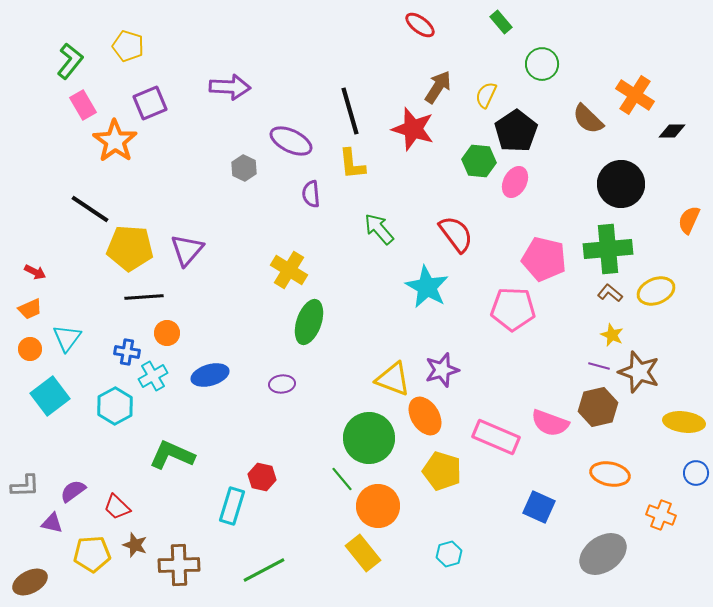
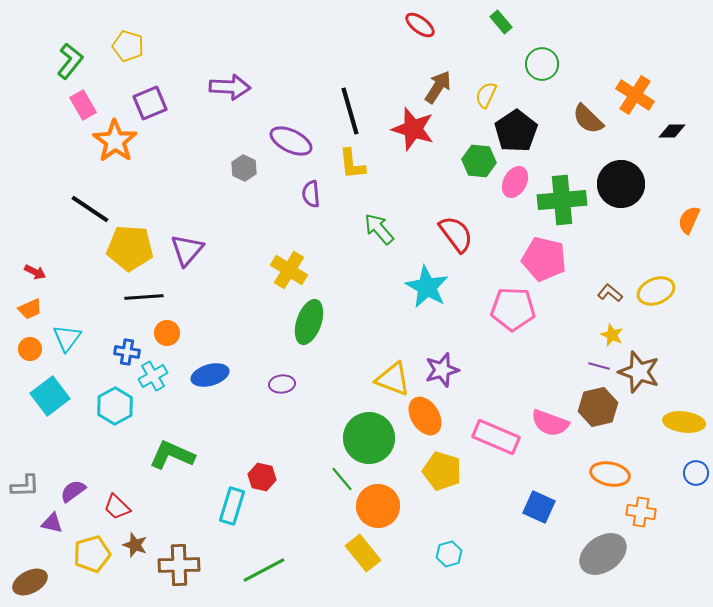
green cross at (608, 249): moved 46 px left, 49 px up
orange cross at (661, 515): moved 20 px left, 3 px up; rotated 12 degrees counterclockwise
yellow pentagon at (92, 554): rotated 12 degrees counterclockwise
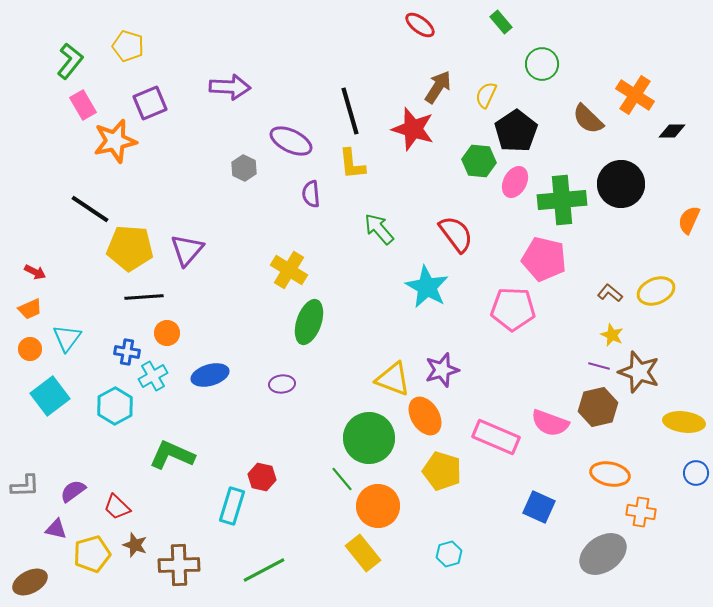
orange star at (115, 141): rotated 24 degrees clockwise
purple triangle at (52, 523): moved 4 px right, 6 px down
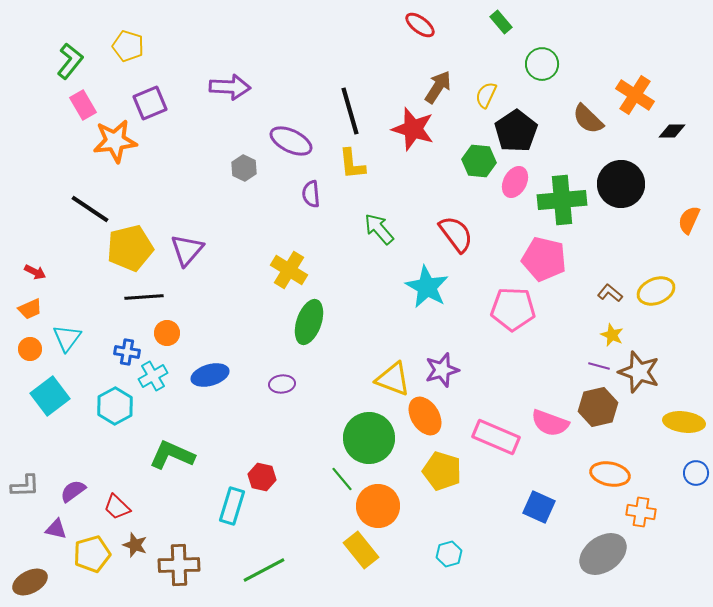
orange star at (115, 141): rotated 6 degrees clockwise
yellow pentagon at (130, 248): rotated 18 degrees counterclockwise
yellow rectangle at (363, 553): moved 2 px left, 3 px up
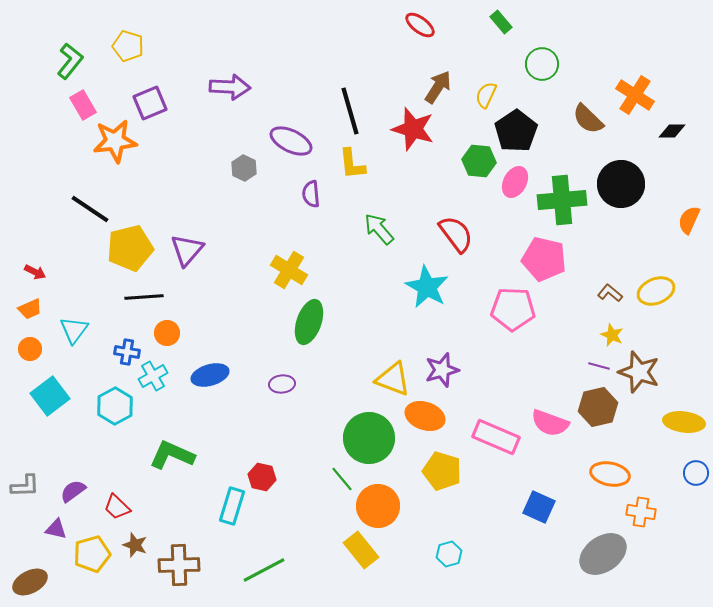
cyan triangle at (67, 338): moved 7 px right, 8 px up
orange ellipse at (425, 416): rotated 39 degrees counterclockwise
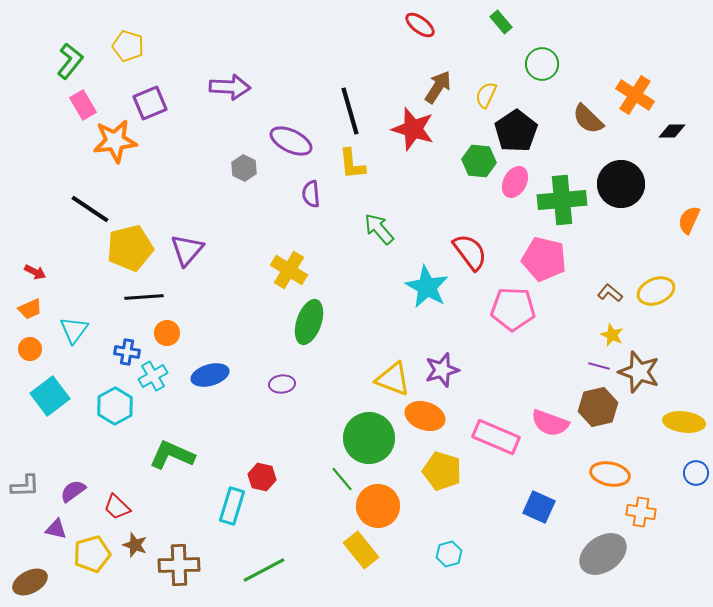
red semicircle at (456, 234): moved 14 px right, 18 px down
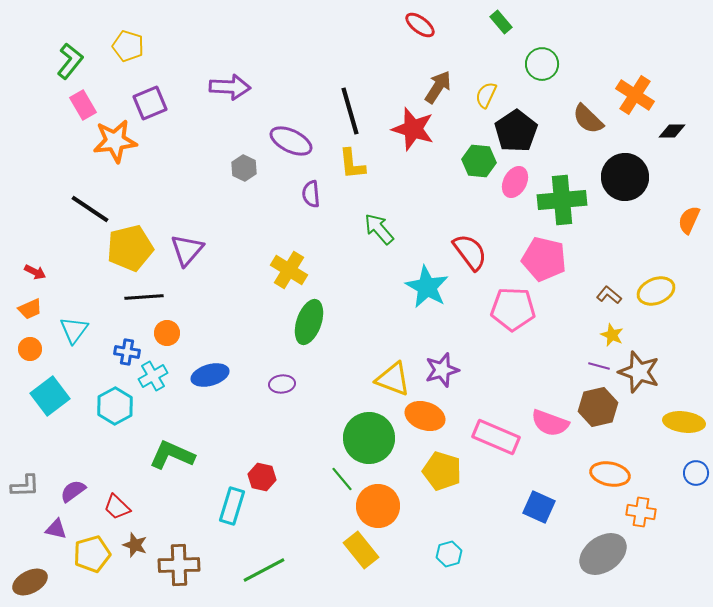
black circle at (621, 184): moved 4 px right, 7 px up
brown L-shape at (610, 293): moved 1 px left, 2 px down
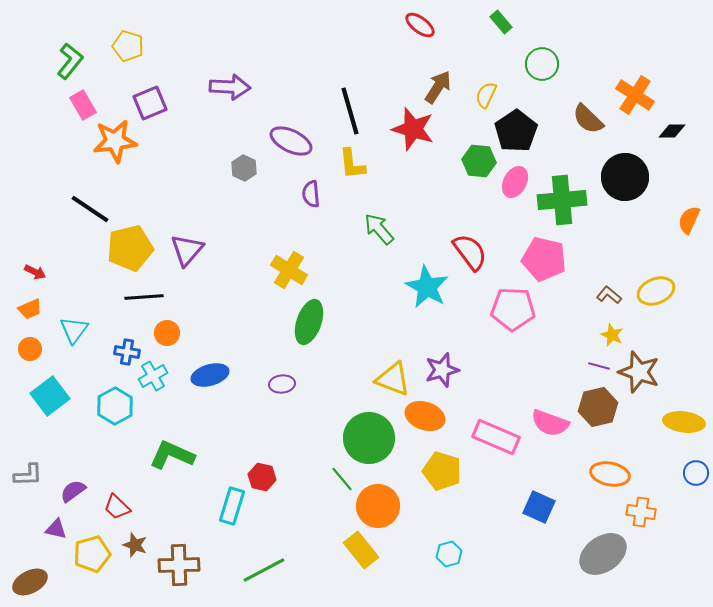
gray L-shape at (25, 486): moved 3 px right, 11 px up
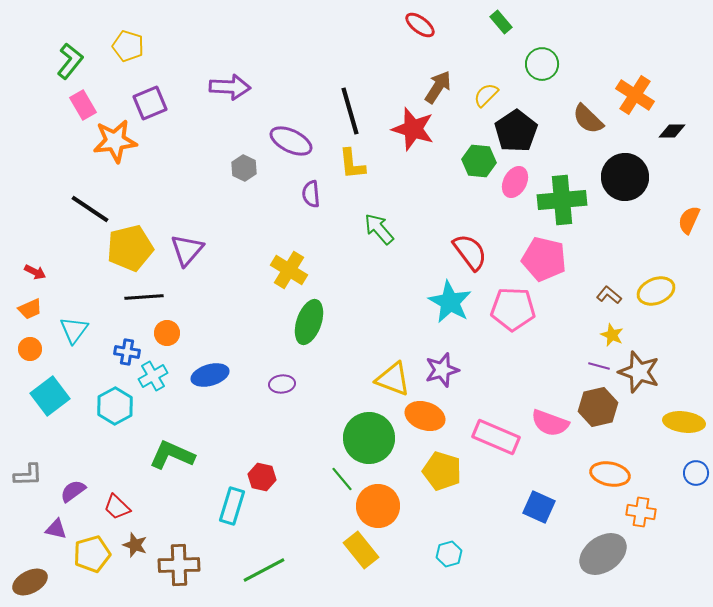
yellow semicircle at (486, 95): rotated 20 degrees clockwise
cyan star at (427, 287): moved 23 px right, 15 px down
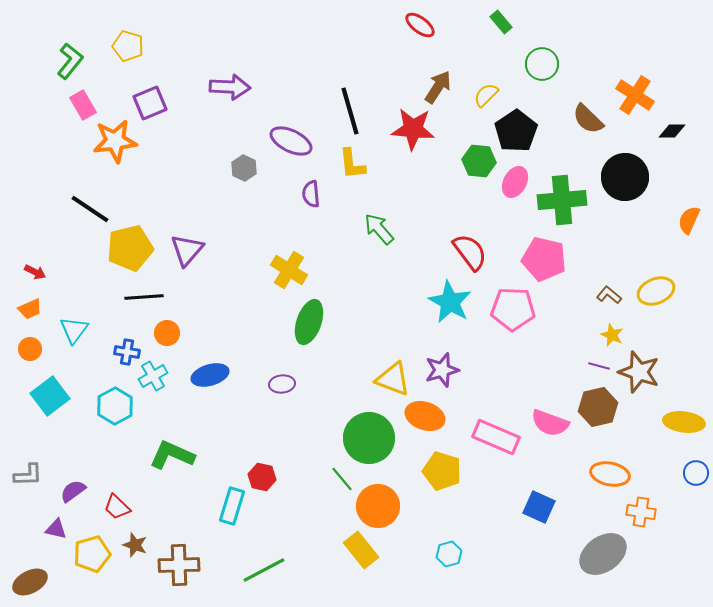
red star at (413, 129): rotated 12 degrees counterclockwise
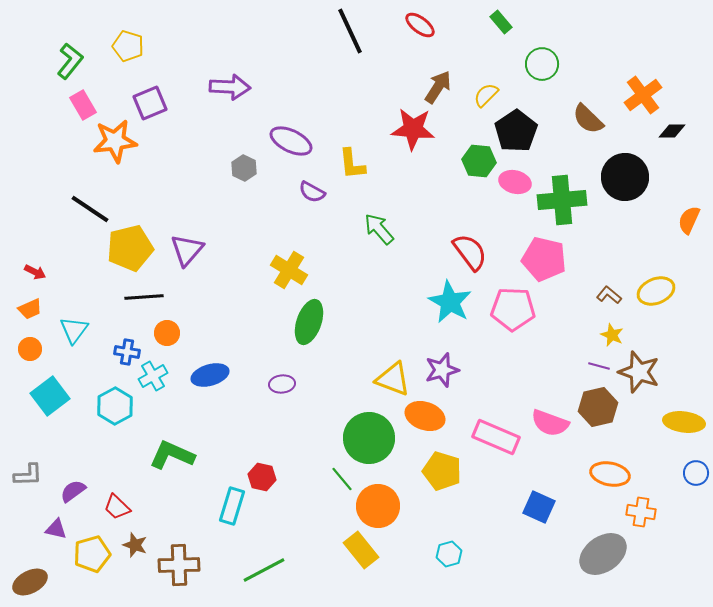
orange cross at (635, 95): moved 8 px right; rotated 21 degrees clockwise
black line at (350, 111): moved 80 px up; rotated 9 degrees counterclockwise
pink ellipse at (515, 182): rotated 76 degrees clockwise
purple semicircle at (311, 194): moved 1 px right, 2 px up; rotated 56 degrees counterclockwise
